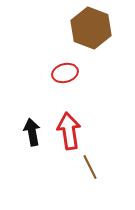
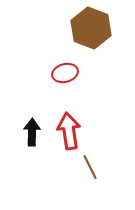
black arrow: rotated 12 degrees clockwise
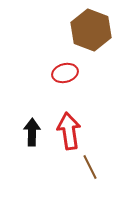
brown hexagon: moved 2 px down
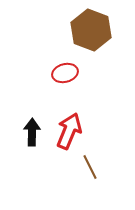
red arrow: rotated 30 degrees clockwise
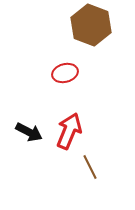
brown hexagon: moved 5 px up
black arrow: moved 3 px left; rotated 116 degrees clockwise
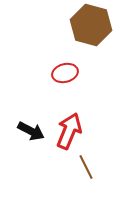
brown hexagon: rotated 6 degrees counterclockwise
black arrow: moved 2 px right, 1 px up
brown line: moved 4 px left
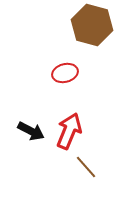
brown hexagon: moved 1 px right
brown line: rotated 15 degrees counterclockwise
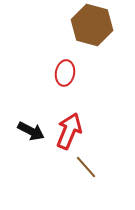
red ellipse: rotated 65 degrees counterclockwise
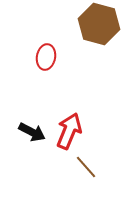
brown hexagon: moved 7 px right, 1 px up
red ellipse: moved 19 px left, 16 px up
black arrow: moved 1 px right, 1 px down
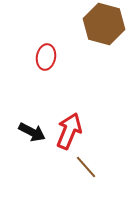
brown hexagon: moved 5 px right
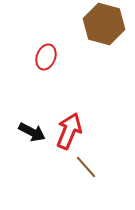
red ellipse: rotated 10 degrees clockwise
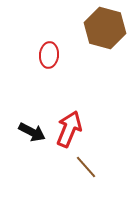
brown hexagon: moved 1 px right, 4 px down
red ellipse: moved 3 px right, 2 px up; rotated 15 degrees counterclockwise
red arrow: moved 2 px up
